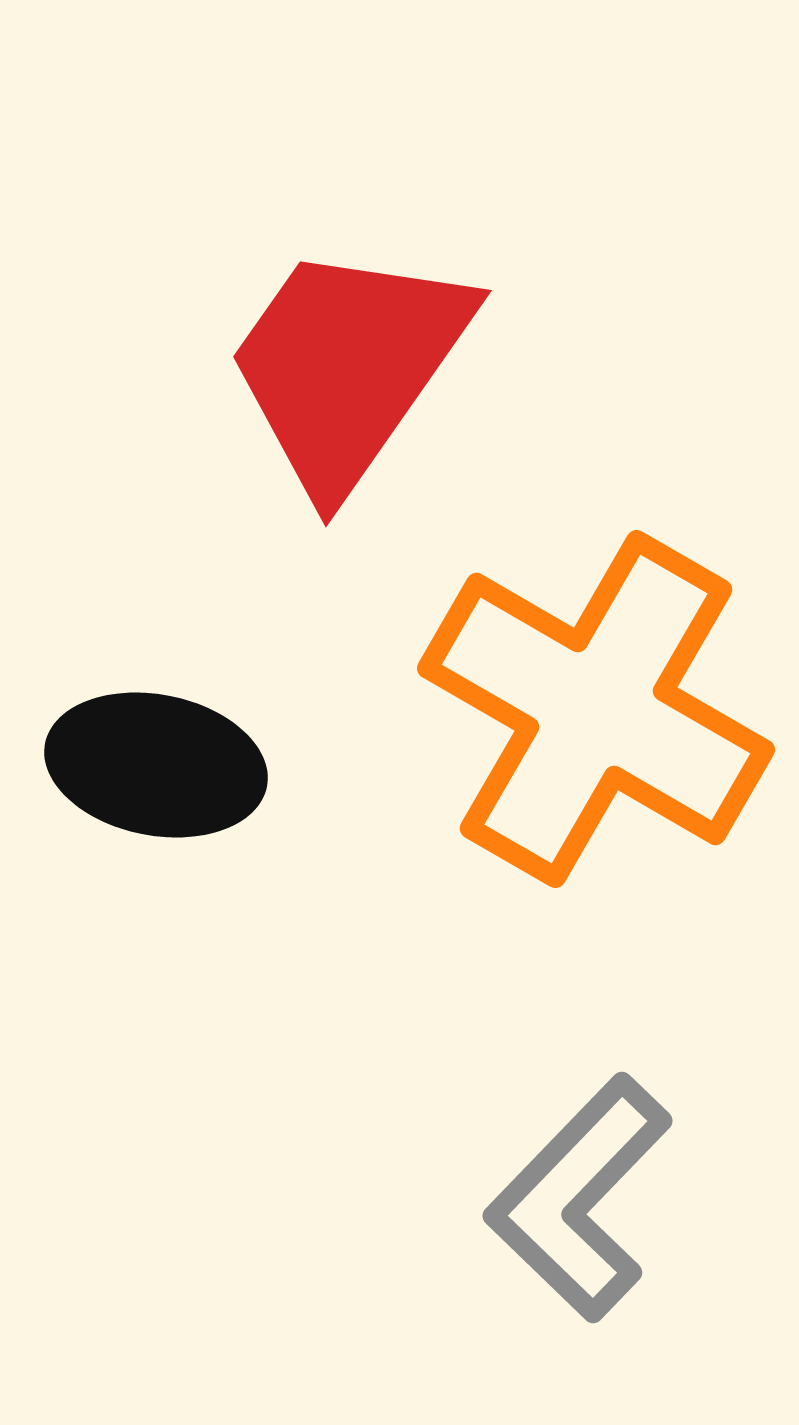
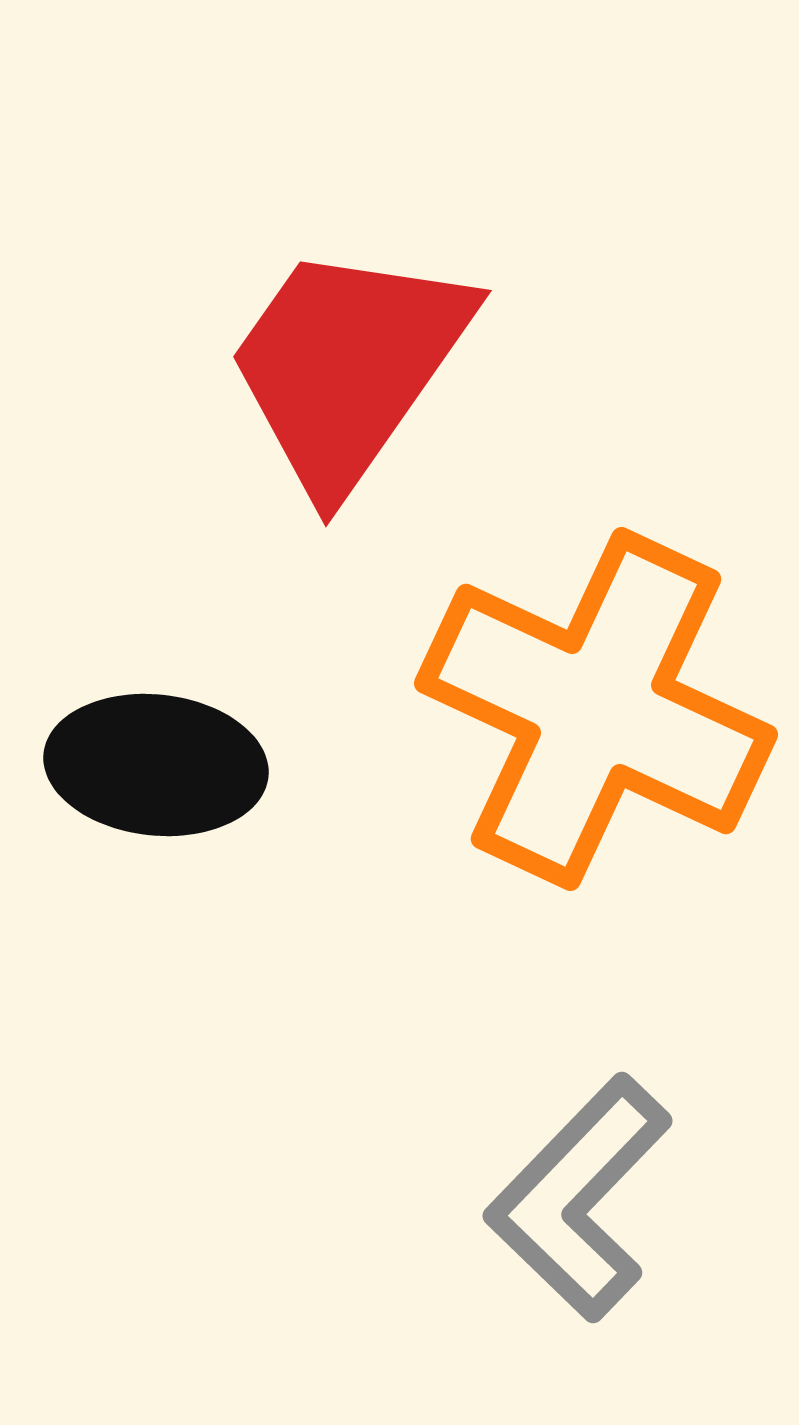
orange cross: rotated 5 degrees counterclockwise
black ellipse: rotated 5 degrees counterclockwise
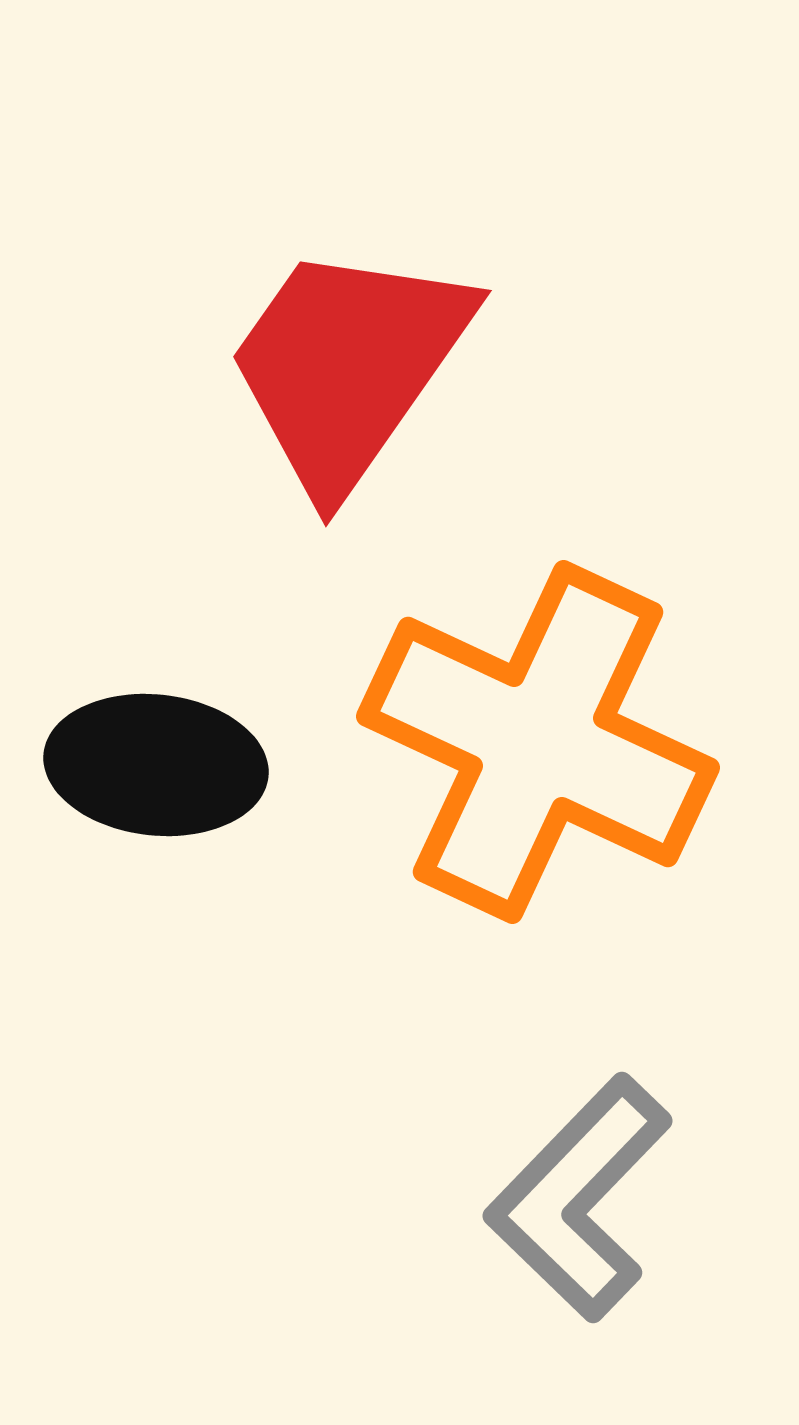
orange cross: moved 58 px left, 33 px down
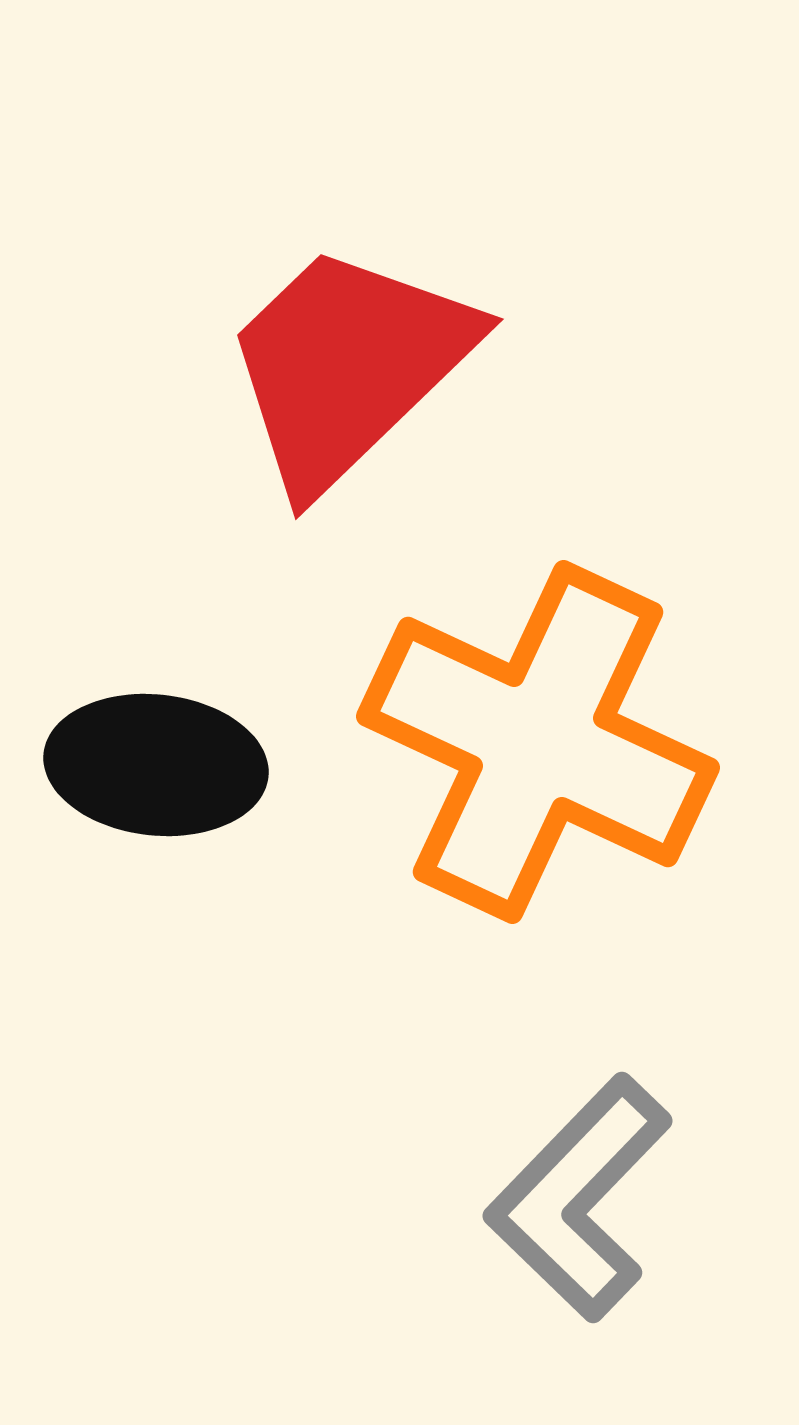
red trapezoid: rotated 11 degrees clockwise
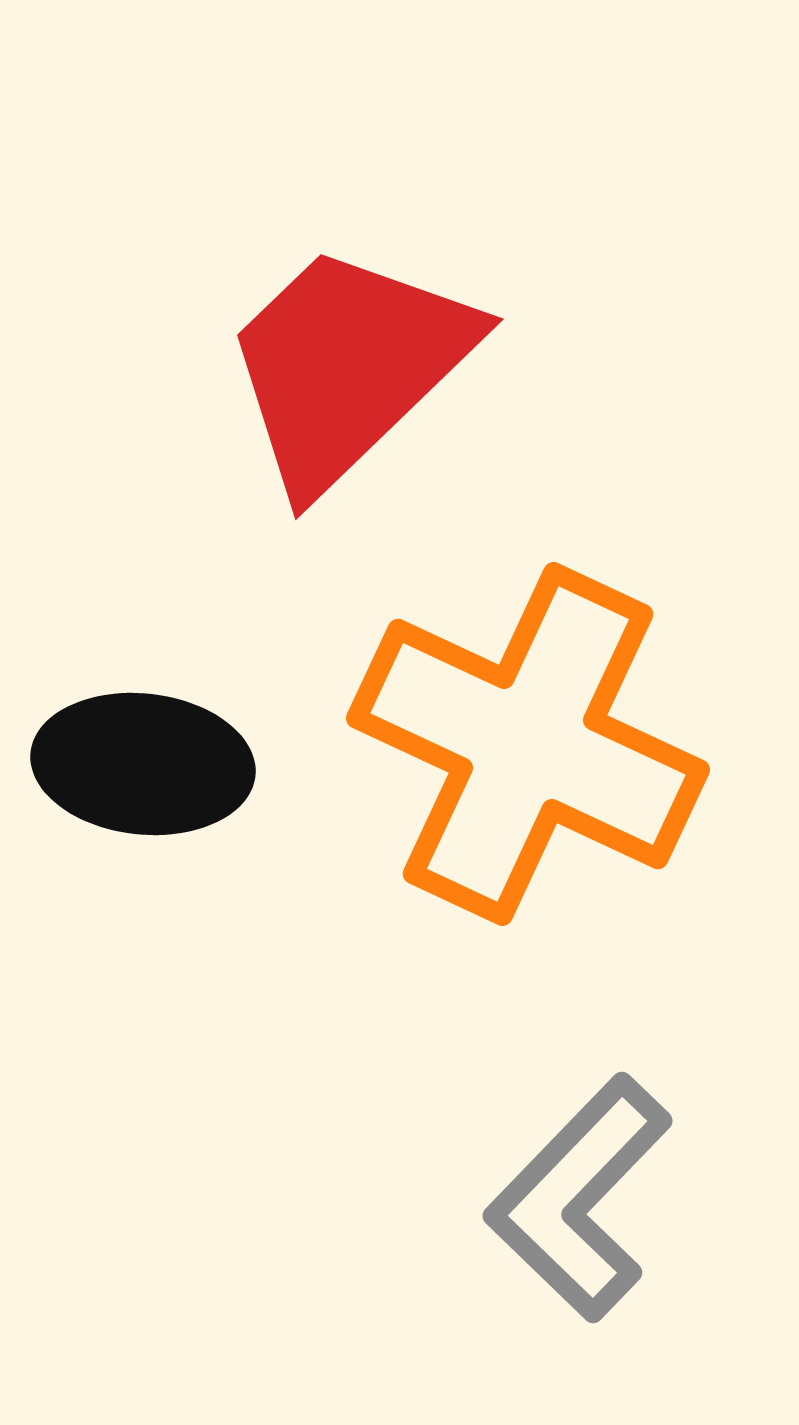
orange cross: moved 10 px left, 2 px down
black ellipse: moved 13 px left, 1 px up
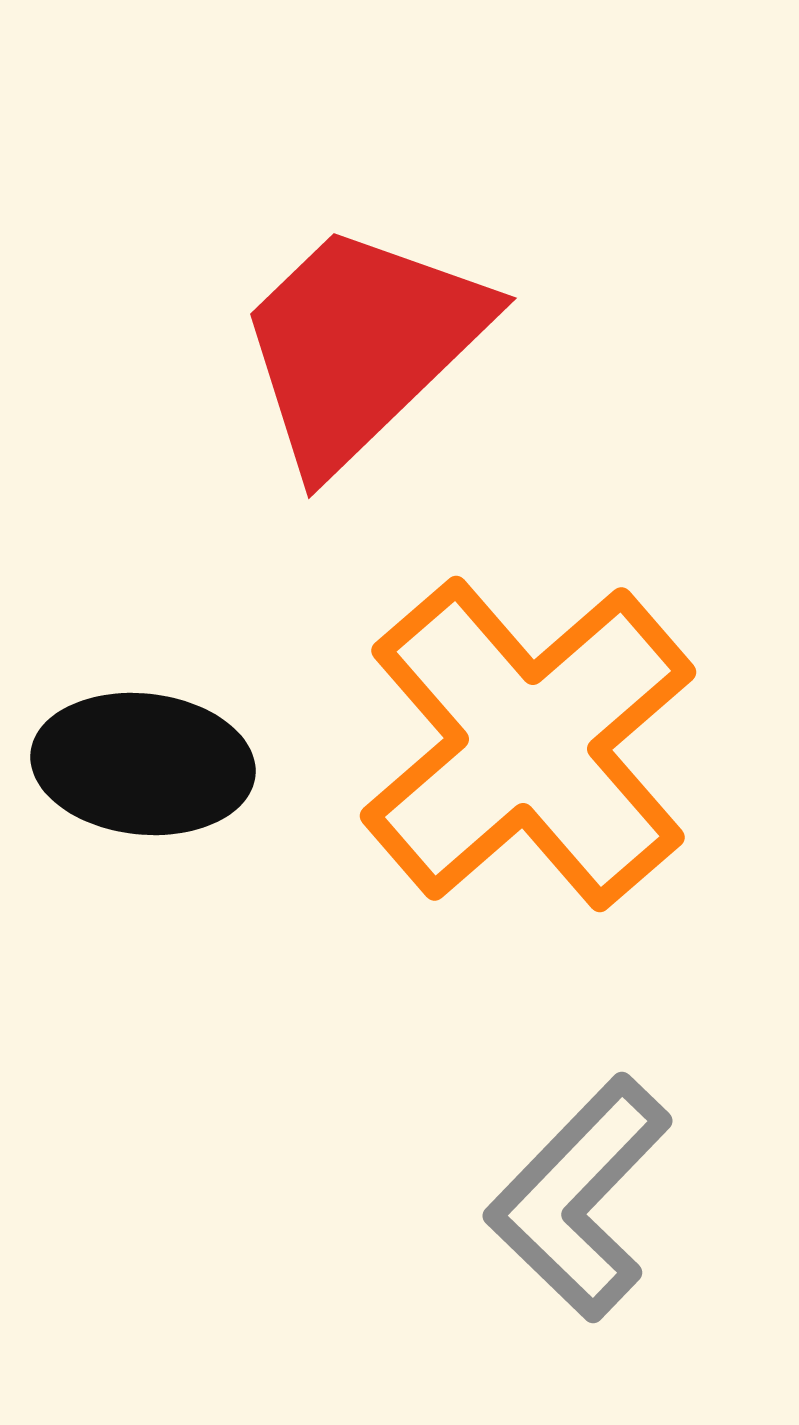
red trapezoid: moved 13 px right, 21 px up
orange cross: rotated 24 degrees clockwise
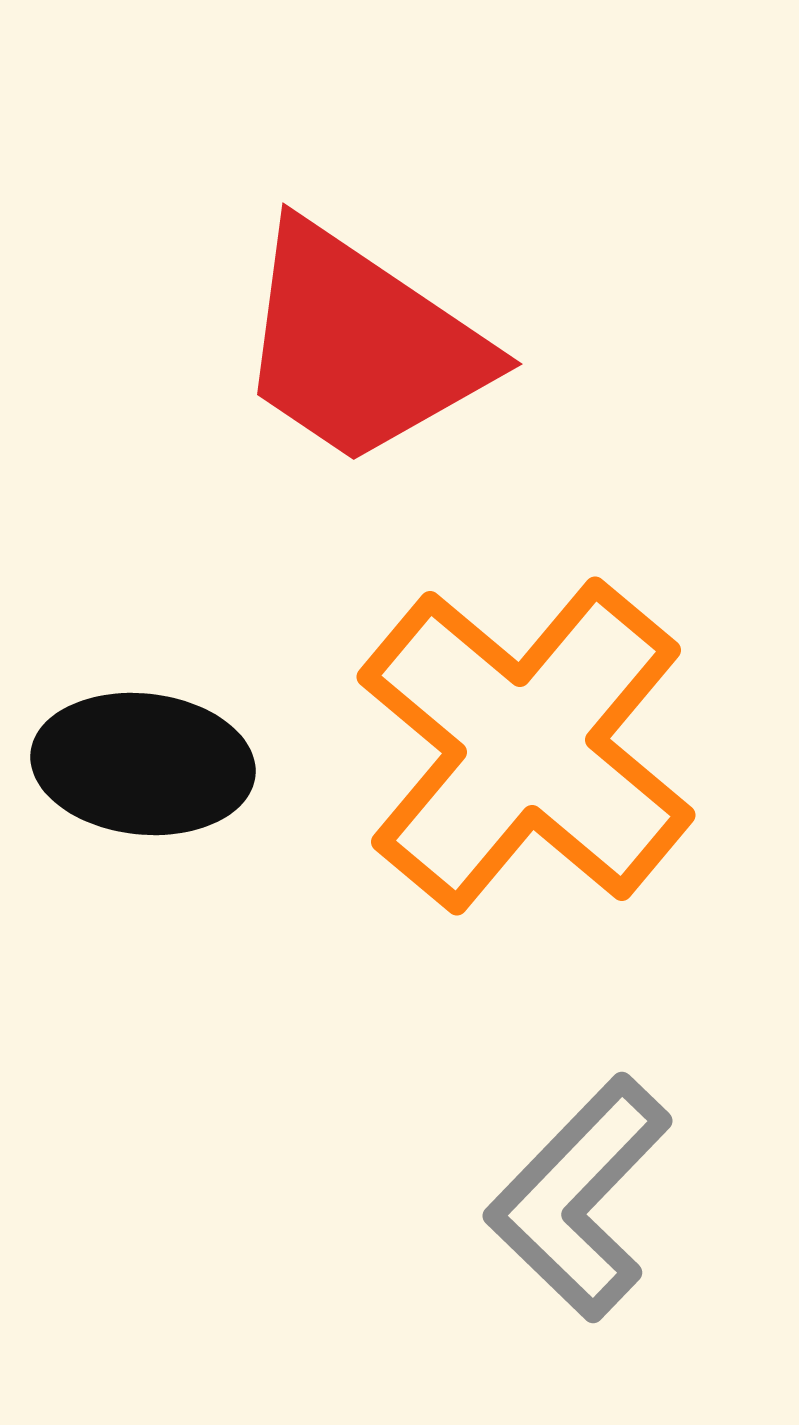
red trapezoid: rotated 102 degrees counterclockwise
orange cross: moved 2 px left, 2 px down; rotated 9 degrees counterclockwise
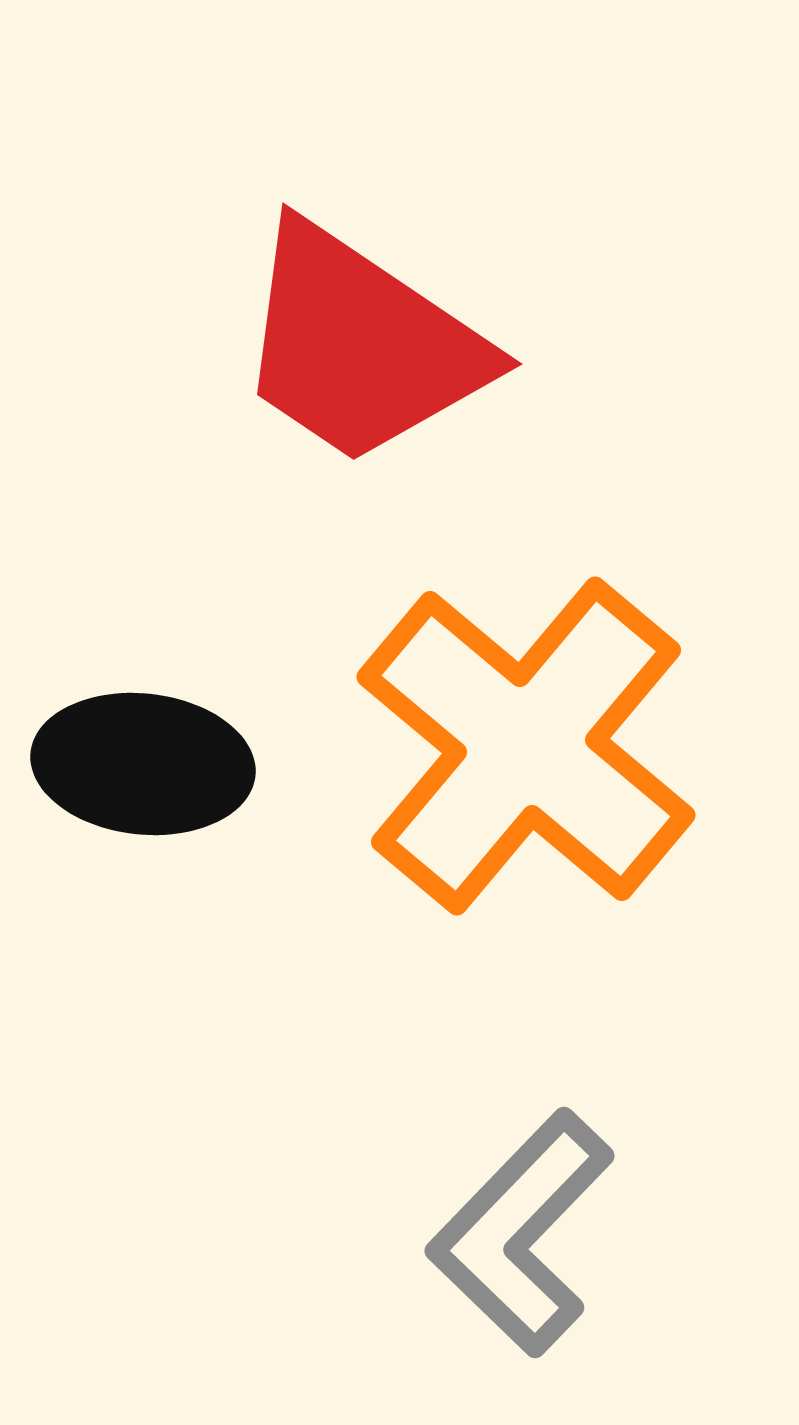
gray L-shape: moved 58 px left, 35 px down
